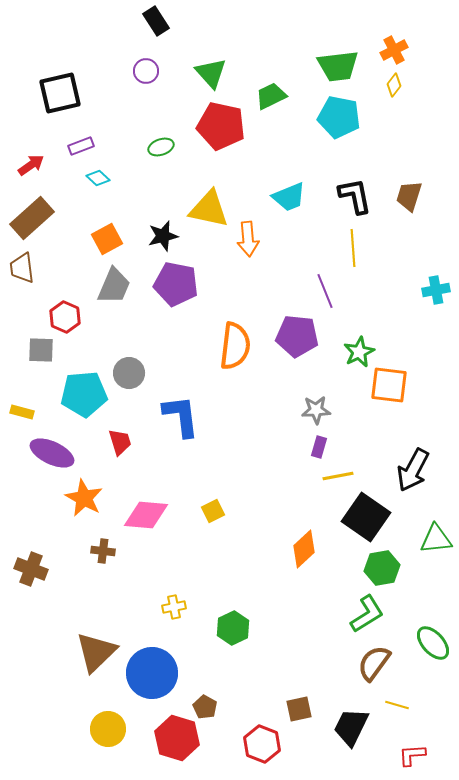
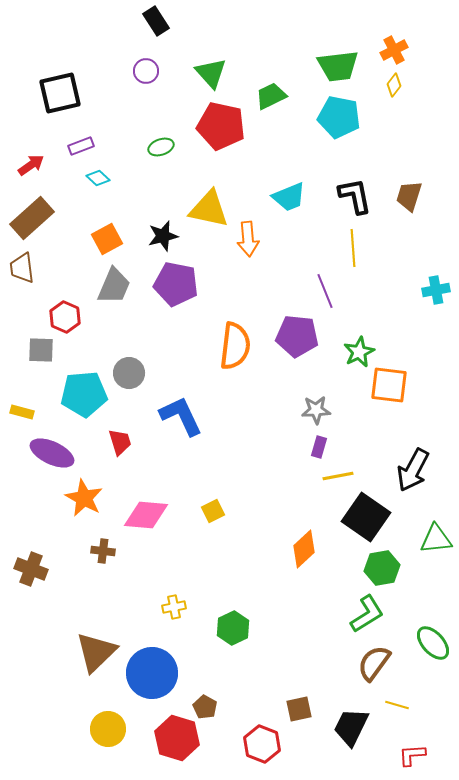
blue L-shape at (181, 416): rotated 18 degrees counterclockwise
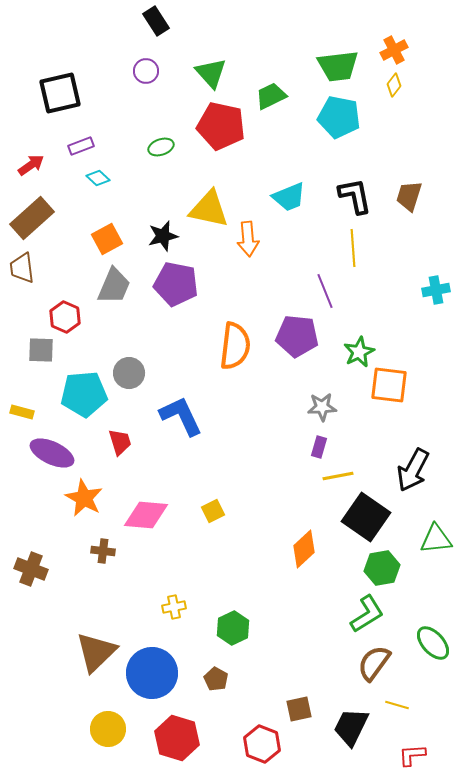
gray star at (316, 410): moved 6 px right, 3 px up
brown pentagon at (205, 707): moved 11 px right, 28 px up
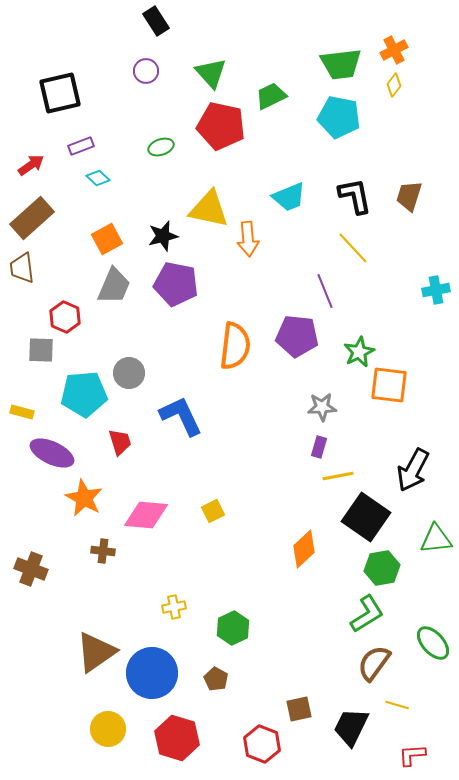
green trapezoid at (338, 66): moved 3 px right, 2 px up
yellow line at (353, 248): rotated 39 degrees counterclockwise
brown triangle at (96, 652): rotated 9 degrees clockwise
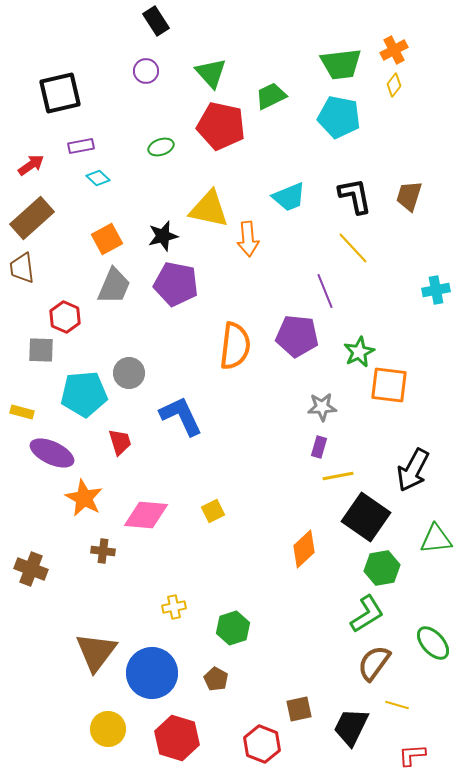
purple rectangle at (81, 146): rotated 10 degrees clockwise
green hexagon at (233, 628): rotated 8 degrees clockwise
brown triangle at (96, 652): rotated 18 degrees counterclockwise
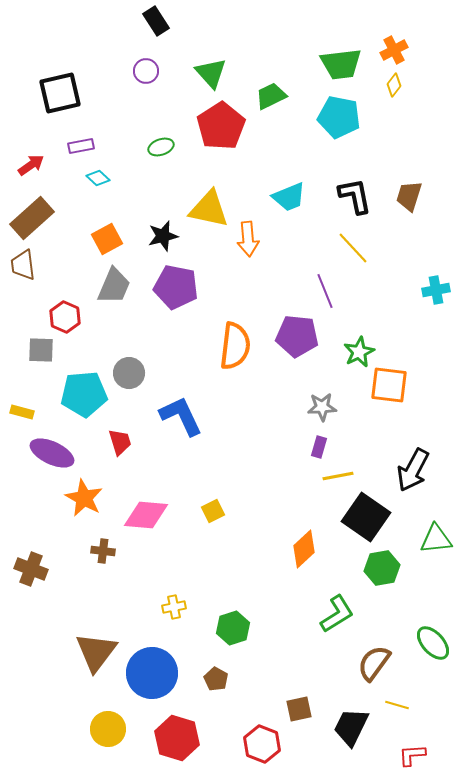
red pentagon at (221, 126): rotated 27 degrees clockwise
brown trapezoid at (22, 268): moved 1 px right, 3 px up
purple pentagon at (176, 284): moved 3 px down
green L-shape at (367, 614): moved 30 px left
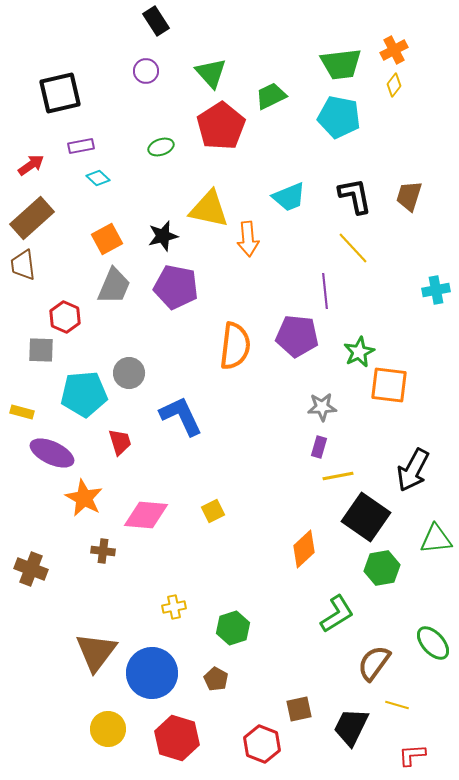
purple line at (325, 291): rotated 16 degrees clockwise
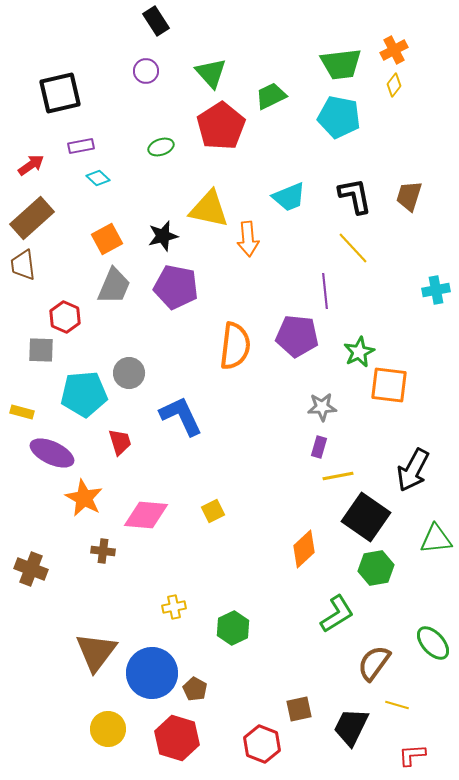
green hexagon at (382, 568): moved 6 px left
green hexagon at (233, 628): rotated 8 degrees counterclockwise
brown pentagon at (216, 679): moved 21 px left, 10 px down
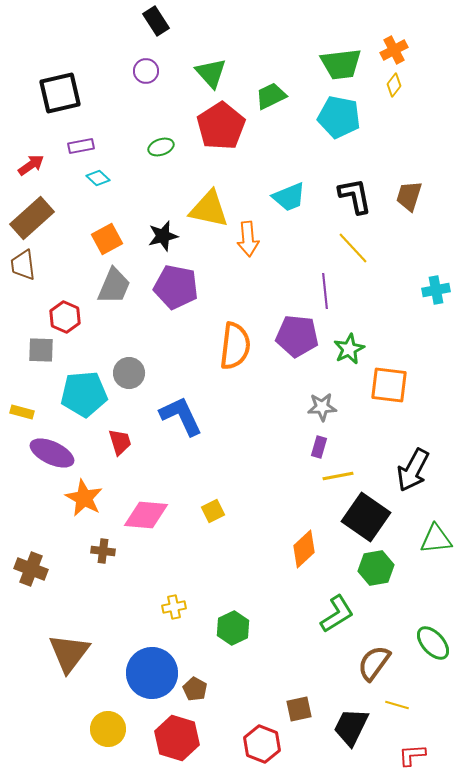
green star at (359, 352): moved 10 px left, 3 px up
brown triangle at (96, 652): moved 27 px left, 1 px down
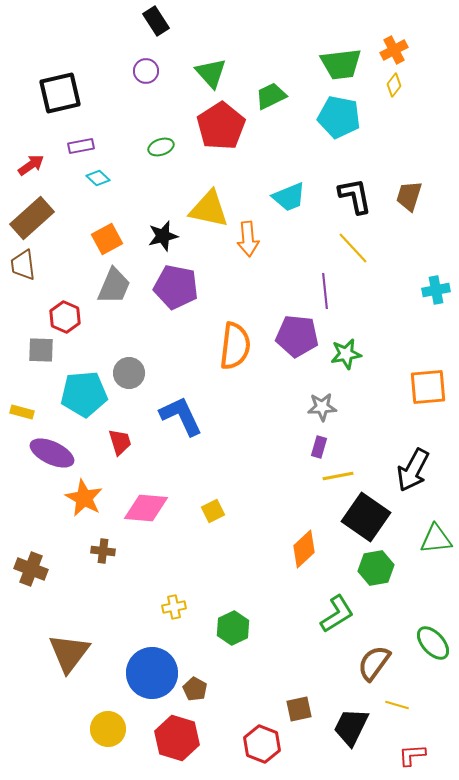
green star at (349, 349): moved 3 px left, 5 px down; rotated 16 degrees clockwise
orange square at (389, 385): moved 39 px right, 2 px down; rotated 12 degrees counterclockwise
pink diamond at (146, 515): moved 7 px up
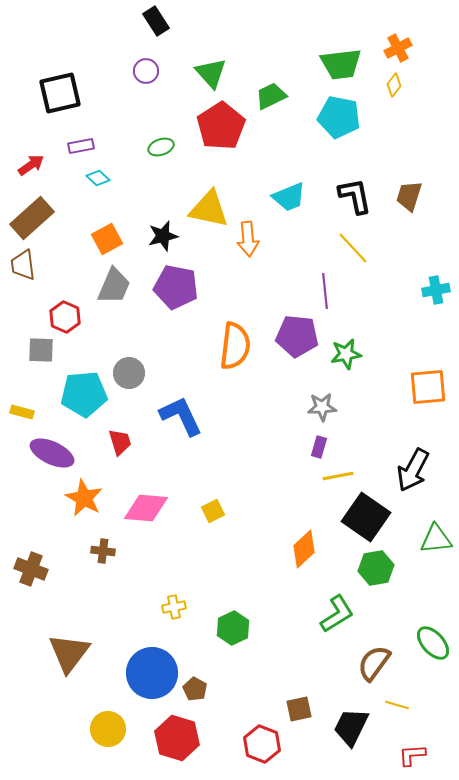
orange cross at (394, 50): moved 4 px right, 2 px up
